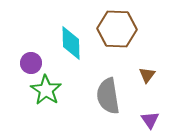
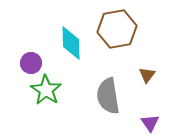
brown hexagon: rotated 12 degrees counterclockwise
purple triangle: moved 3 px down
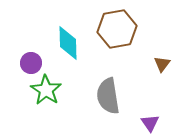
cyan diamond: moved 3 px left
brown triangle: moved 15 px right, 11 px up
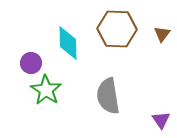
brown hexagon: rotated 12 degrees clockwise
brown triangle: moved 30 px up
purple triangle: moved 11 px right, 3 px up
